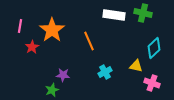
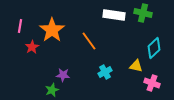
orange line: rotated 12 degrees counterclockwise
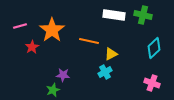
green cross: moved 2 px down
pink line: rotated 64 degrees clockwise
orange line: rotated 42 degrees counterclockwise
yellow triangle: moved 25 px left, 12 px up; rotated 40 degrees counterclockwise
green star: moved 1 px right
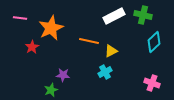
white rectangle: moved 1 px down; rotated 35 degrees counterclockwise
pink line: moved 8 px up; rotated 24 degrees clockwise
orange star: moved 1 px left, 2 px up; rotated 10 degrees clockwise
cyan diamond: moved 6 px up
yellow triangle: moved 3 px up
green star: moved 2 px left
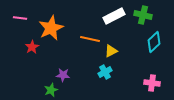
orange line: moved 1 px right, 2 px up
pink cross: rotated 14 degrees counterclockwise
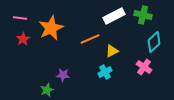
orange line: rotated 36 degrees counterclockwise
red star: moved 9 px left, 8 px up
yellow triangle: moved 1 px right
pink cross: moved 8 px left, 16 px up; rotated 28 degrees clockwise
green star: moved 4 px left
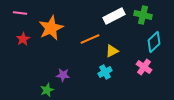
pink line: moved 5 px up
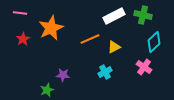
yellow triangle: moved 2 px right, 4 px up
